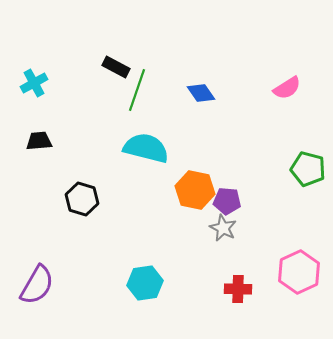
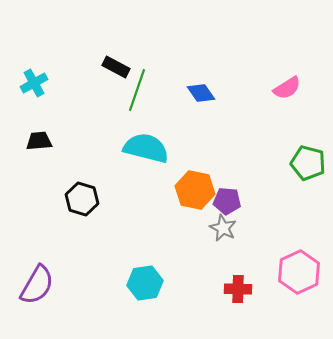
green pentagon: moved 6 px up
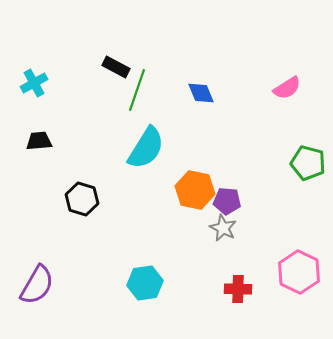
blue diamond: rotated 12 degrees clockwise
cyan semicircle: rotated 108 degrees clockwise
pink hexagon: rotated 9 degrees counterclockwise
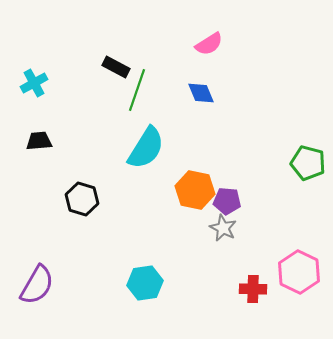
pink semicircle: moved 78 px left, 44 px up
red cross: moved 15 px right
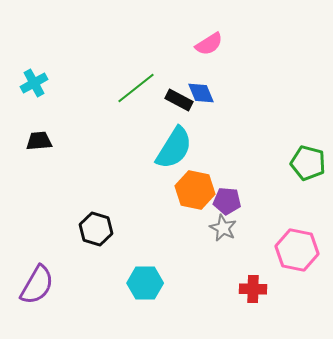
black rectangle: moved 63 px right, 33 px down
green line: moved 1 px left, 2 px up; rotated 33 degrees clockwise
cyan semicircle: moved 28 px right
black hexagon: moved 14 px right, 30 px down
pink hexagon: moved 2 px left, 22 px up; rotated 15 degrees counterclockwise
cyan hexagon: rotated 8 degrees clockwise
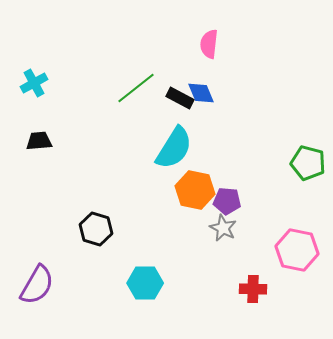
pink semicircle: rotated 128 degrees clockwise
black rectangle: moved 1 px right, 2 px up
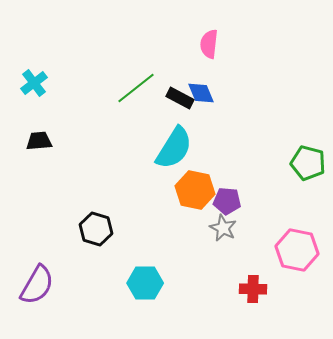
cyan cross: rotated 8 degrees counterclockwise
